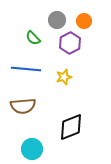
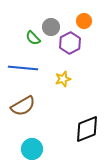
gray circle: moved 6 px left, 7 px down
blue line: moved 3 px left, 1 px up
yellow star: moved 1 px left, 2 px down
brown semicircle: rotated 25 degrees counterclockwise
black diamond: moved 16 px right, 2 px down
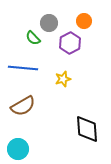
gray circle: moved 2 px left, 4 px up
black diamond: rotated 72 degrees counterclockwise
cyan circle: moved 14 px left
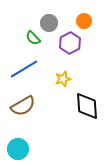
blue line: moved 1 px right, 1 px down; rotated 36 degrees counterclockwise
black diamond: moved 23 px up
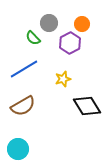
orange circle: moved 2 px left, 3 px down
black diamond: rotated 28 degrees counterclockwise
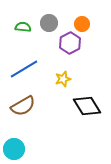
green semicircle: moved 10 px left, 11 px up; rotated 140 degrees clockwise
cyan circle: moved 4 px left
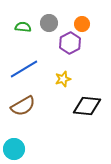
black diamond: rotated 52 degrees counterclockwise
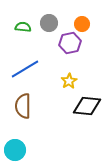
purple hexagon: rotated 15 degrees clockwise
blue line: moved 1 px right
yellow star: moved 6 px right, 2 px down; rotated 14 degrees counterclockwise
brown semicircle: rotated 120 degrees clockwise
cyan circle: moved 1 px right, 1 px down
